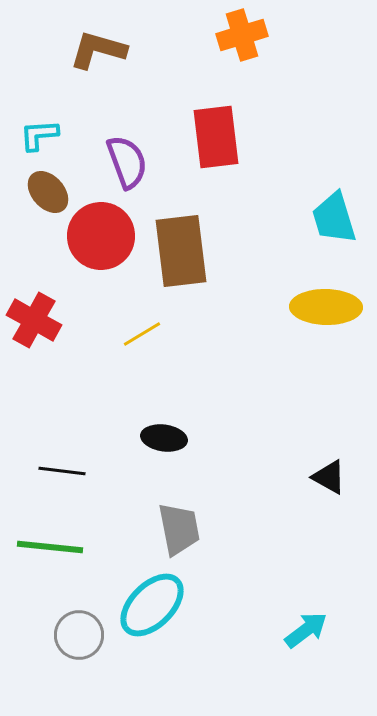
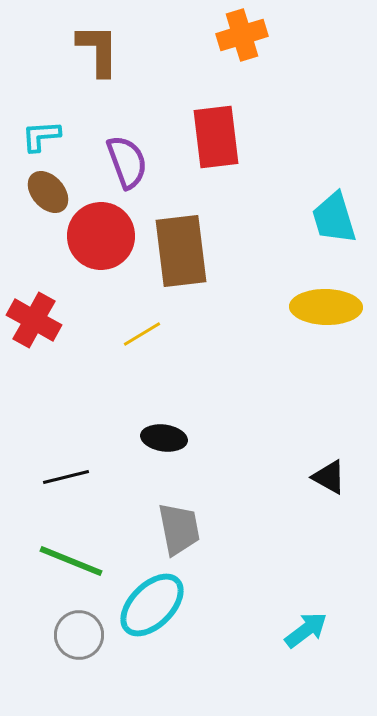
brown L-shape: rotated 74 degrees clockwise
cyan L-shape: moved 2 px right, 1 px down
black line: moved 4 px right, 6 px down; rotated 21 degrees counterclockwise
green line: moved 21 px right, 14 px down; rotated 16 degrees clockwise
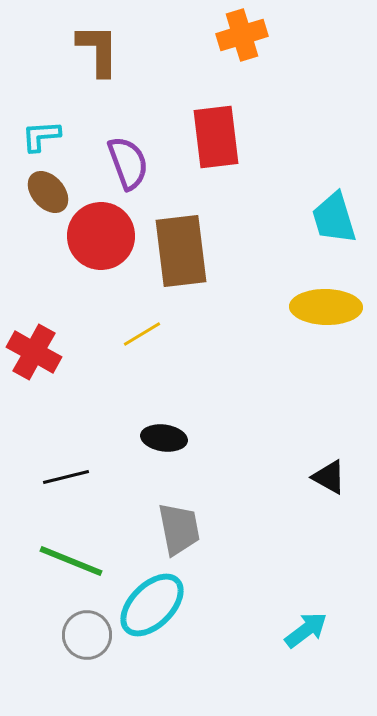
purple semicircle: moved 1 px right, 1 px down
red cross: moved 32 px down
gray circle: moved 8 px right
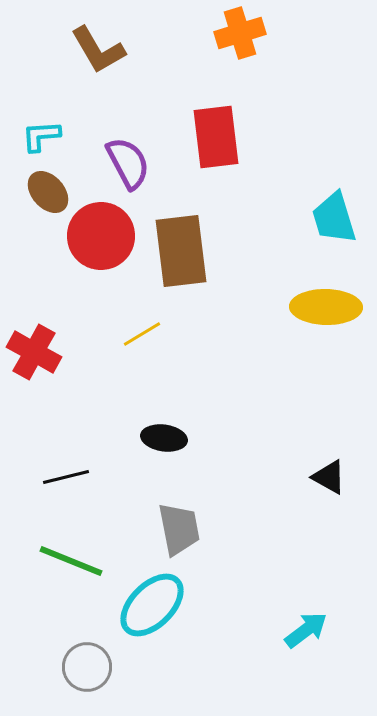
orange cross: moved 2 px left, 2 px up
brown L-shape: rotated 150 degrees clockwise
purple semicircle: rotated 8 degrees counterclockwise
gray circle: moved 32 px down
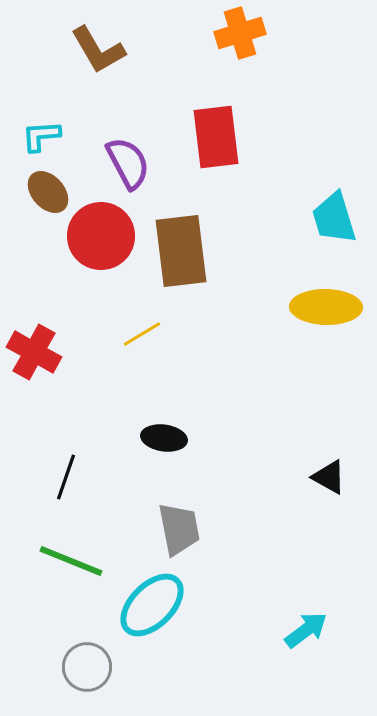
black line: rotated 57 degrees counterclockwise
